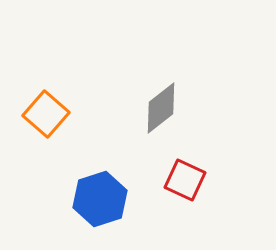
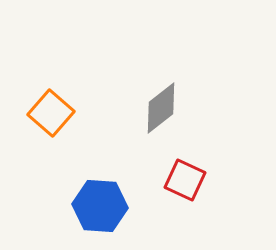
orange square: moved 5 px right, 1 px up
blue hexagon: moved 7 px down; rotated 22 degrees clockwise
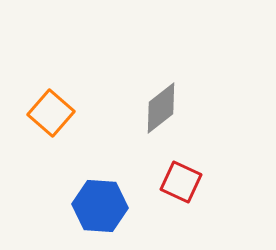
red square: moved 4 px left, 2 px down
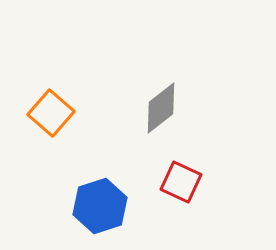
blue hexagon: rotated 22 degrees counterclockwise
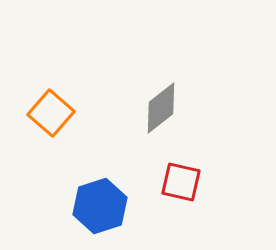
red square: rotated 12 degrees counterclockwise
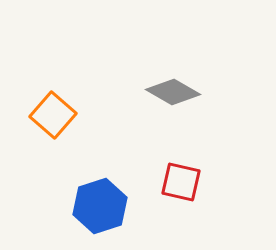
gray diamond: moved 12 px right, 16 px up; rotated 68 degrees clockwise
orange square: moved 2 px right, 2 px down
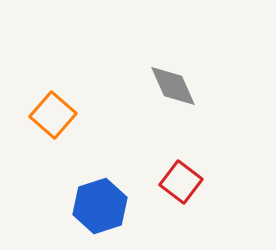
gray diamond: moved 6 px up; rotated 36 degrees clockwise
red square: rotated 24 degrees clockwise
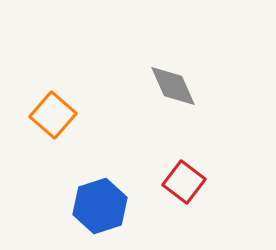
red square: moved 3 px right
